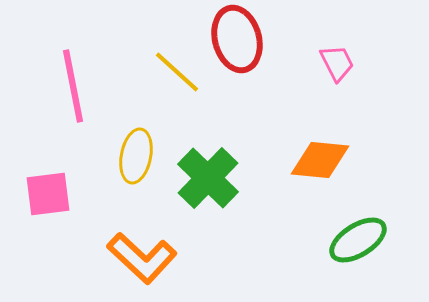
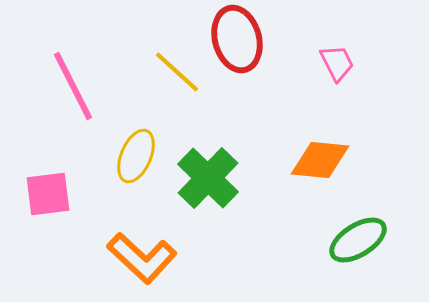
pink line: rotated 16 degrees counterclockwise
yellow ellipse: rotated 12 degrees clockwise
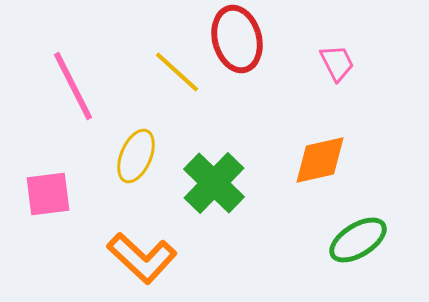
orange diamond: rotated 18 degrees counterclockwise
green cross: moved 6 px right, 5 px down
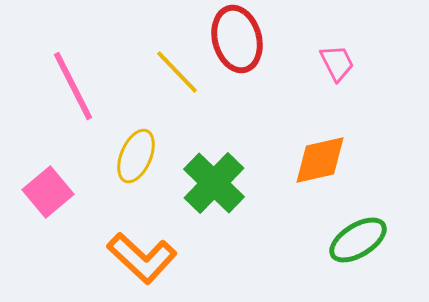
yellow line: rotated 4 degrees clockwise
pink square: moved 2 px up; rotated 33 degrees counterclockwise
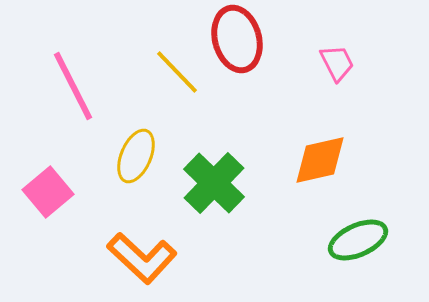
green ellipse: rotated 8 degrees clockwise
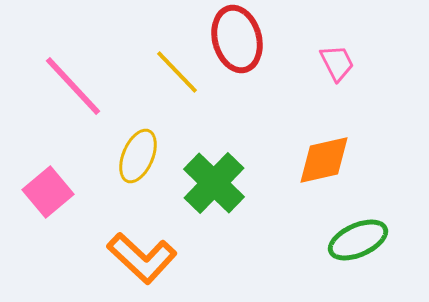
pink line: rotated 16 degrees counterclockwise
yellow ellipse: moved 2 px right
orange diamond: moved 4 px right
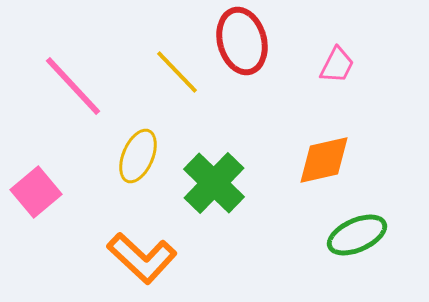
red ellipse: moved 5 px right, 2 px down
pink trapezoid: moved 2 px down; rotated 54 degrees clockwise
pink square: moved 12 px left
green ellipse: moved 1 px left, 5 px up
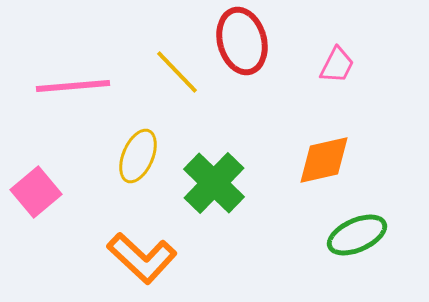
pink line: rotated 52 degrees counterclockwise
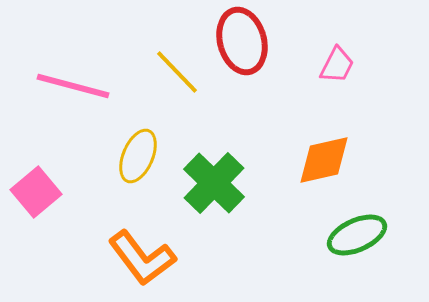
pink line: rotated 20 degrees clockwise
orange L-shape: rotated 10 degrees clockwise
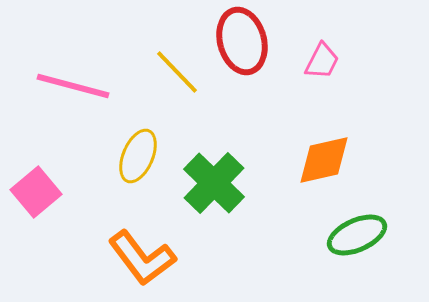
pink trapezoid: moved 15 px left, 4 px up
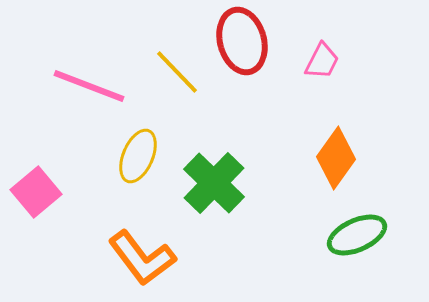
pink line: moved 16 px right; rotated 6 degrees clockwise
orange diamond: moved 12 px right, 2 px up; rotated 42 degrees counterclockwise
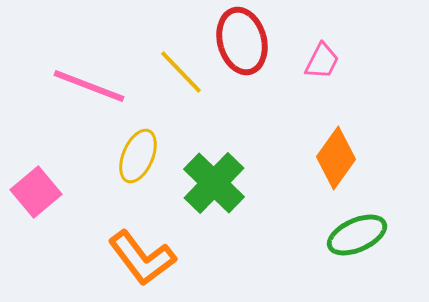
yellow line: moved 4 px right
